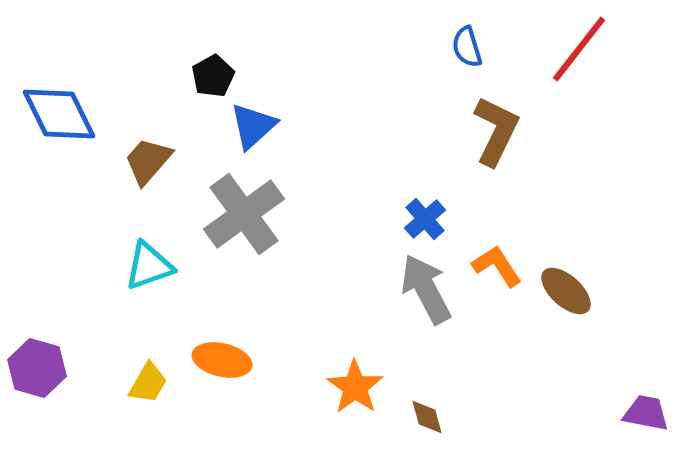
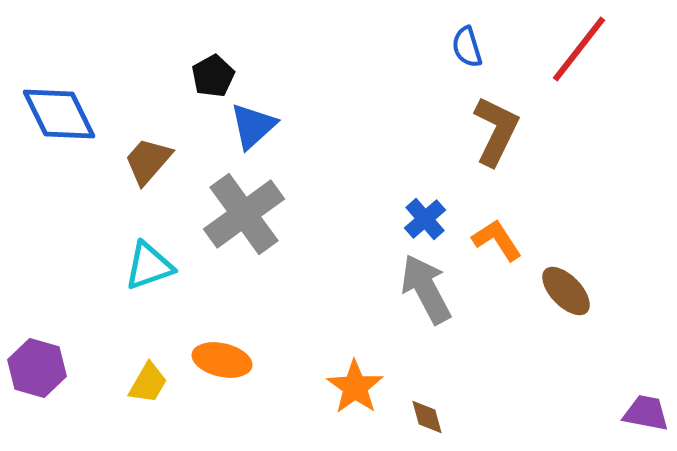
orange L-shape: moved 26 px up
brown ellipse: rotated 4 degrees clockwise
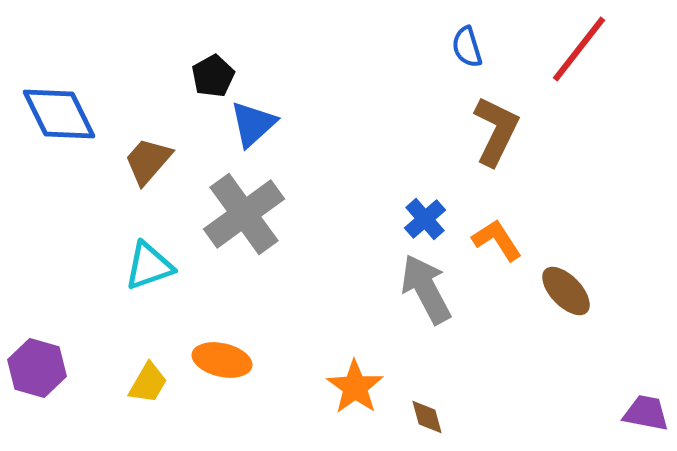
blue triangle: moved 2 px up
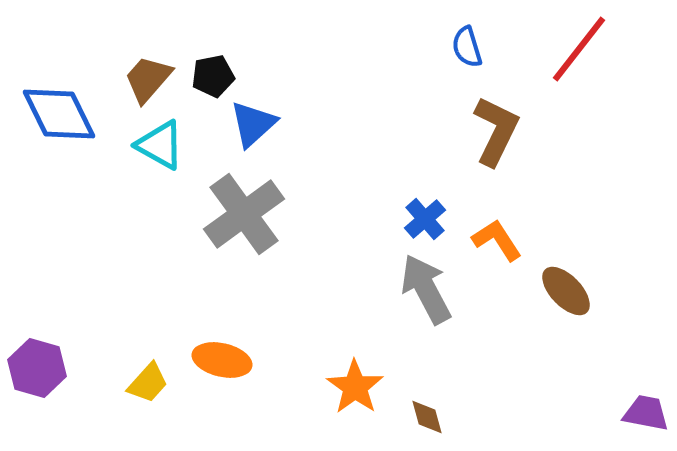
black pentagon: rotated 18 degrees clockwise
brown trapezoid: moved 82 px up
cyan triangle: moved 11 px right, 121 px up; rotated 48 degrees clockwise
yellow trapezoid: rotated 12 degrees clockwise
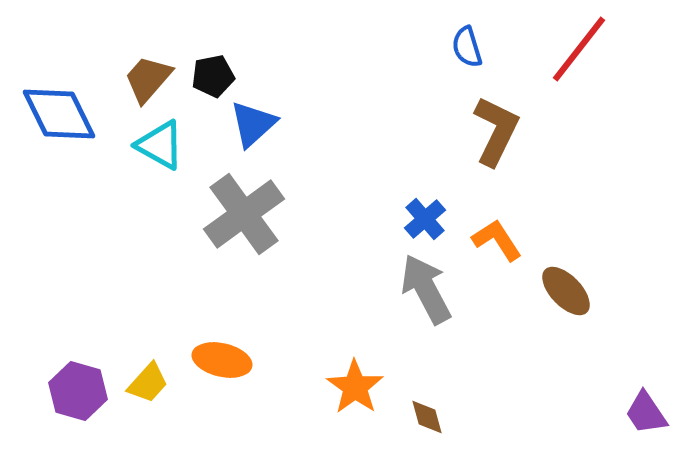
purple hexagon: moved 41 px right, 23 px down
purple trapezoid: rotated 135 degrees counterclockwise
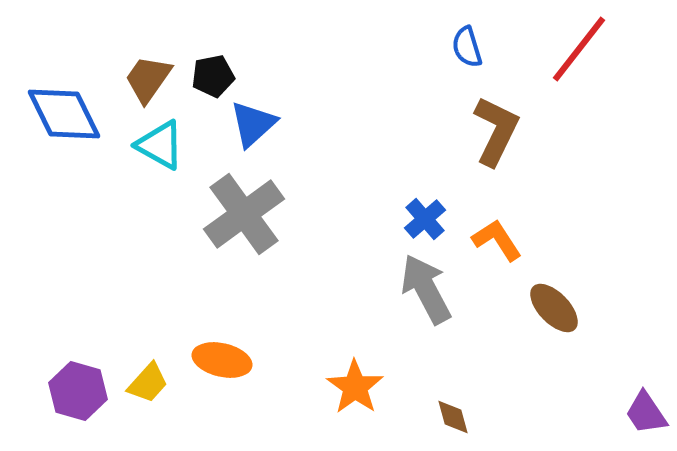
brown trapezoid: rotated 6 degrees counterclockwise
blue diamond: moved 5 px right
brown ellipse: moved 12 px left, 17 px down
brown diamond: moved 26 px right
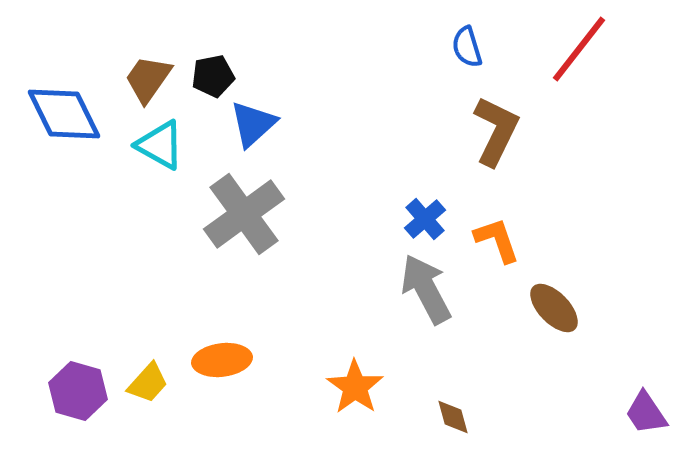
orange L-shape: rotated 14 degrees clockwise
orange ellipse: rotated 20 degrees counterclockwise
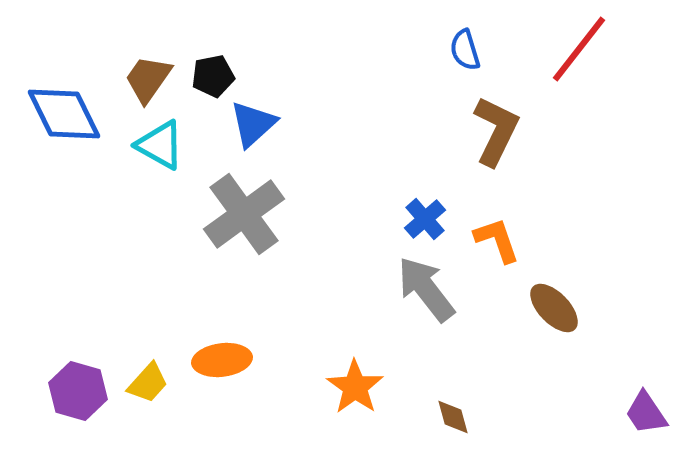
blue semicircle: moved 2 px left, 3 px down
gray arrow: rotated 10 degrees counterclockwise
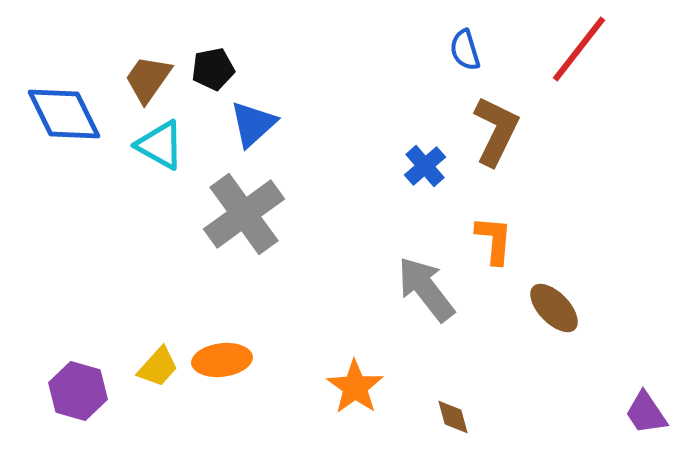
black pentagon: moved 7 px up
blue cross: moved 53 px up
orange L-shape: moved 3 px left; rotated 24 degrees clockwise
yellow trapezoid: moved 10 px right, 16 px up
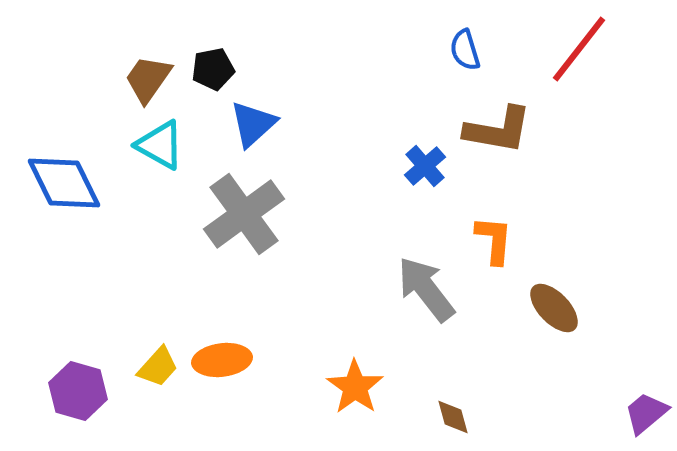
blue diamond: moved 69 px down
brown L-shape: moved 2 px right, 1 px up; rotated 74 degrees clockwise
purple trapezoid: rotated 84 degrees clockwise
